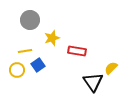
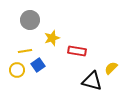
black triangle: moved 1 px left, 1 px up; rotated 40 degrees counterclockwise
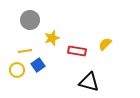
yellow semicircle: moved 6 px left, 24 px up
black triangle: moved 3 px left, 1 px down
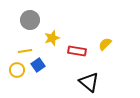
black triangle: rotated 25 degrees clockwise
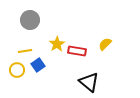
yellow star: moved 5 px right, 6 px down; rotated 14 degrees counterclockwise
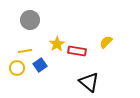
yellow semicircle: moved 1 px right, 2 px up
blue square: moved 2 px right
yellow circle: moved 2 px up
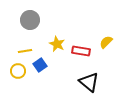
yellow star: rotated 14 degrees counterclockwise
red rectangle: moved 4 px right
yellow circle: moved 1 px right, 3 px down
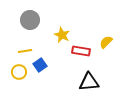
yellow star: moved 5 px right, 9 px up
yellow circle: moved 1 px right, 1 px down
black triangle: rotated 45 degrees counterclockwise
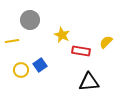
yellow line: moved 13 px left, 10 px up
yellow circle: moved 2 px right, 2 px up
